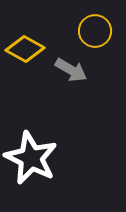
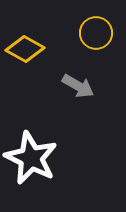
yellow circle: moved 1 px right, 2 px down
gray arrow: moved 7 px right, 16 px down
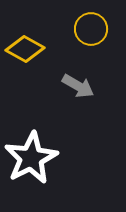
yellow circle: moved 5 px left, 4 px up
white star: rotated 18 degrees clockwise
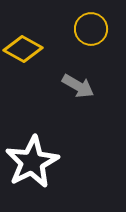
yellow diamond: moved 2 px left
white star: moved 1 px right, 4 px down
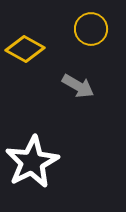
yellow diamond: moved 2 px right
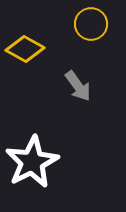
yellow circle: moved 5 px up
gray arrow: rotated 24 degrees clockwise
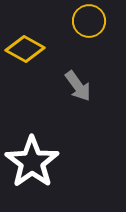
yellow circle: moved 2 px left, 3 px up
white star: rotated 8 degrees counterclockwise
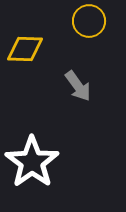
yellow diamond: rotated 27 degrees counterclockwise
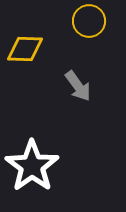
white star: moved 4 px down
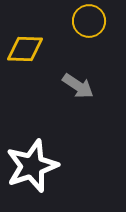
gray arrow: rotated 20 degrees counterclockwise
white star: rotated 16 degrees clockwise
